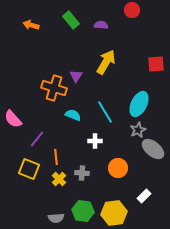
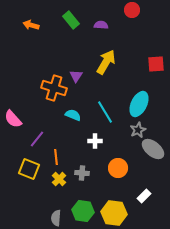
yellow hexagon: rotated 15 degrees clockwise
gray semicircle: rotated 98 degrees clockwise
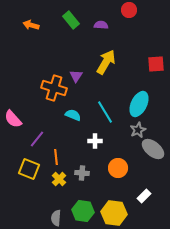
red circle: moved 3 px left
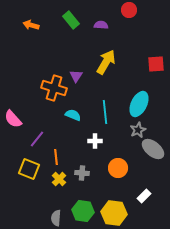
cyan line: rotated 25 degrees clockwise
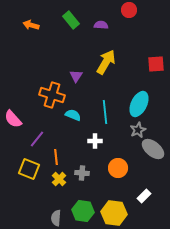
orange cross: moved 2 px left, 7 px down
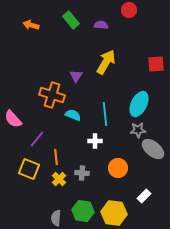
cyan line: moved 2 px down
gray star: rotated 21 degrees clockwise
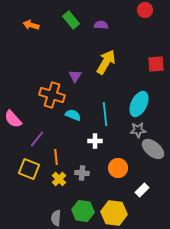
red circle: moved 16 px right
purple triangle: moved 1 px left
white rectangle: moved 2 px left, 6 px up
